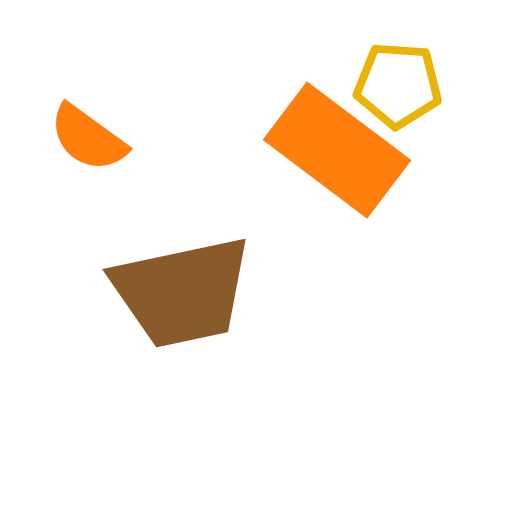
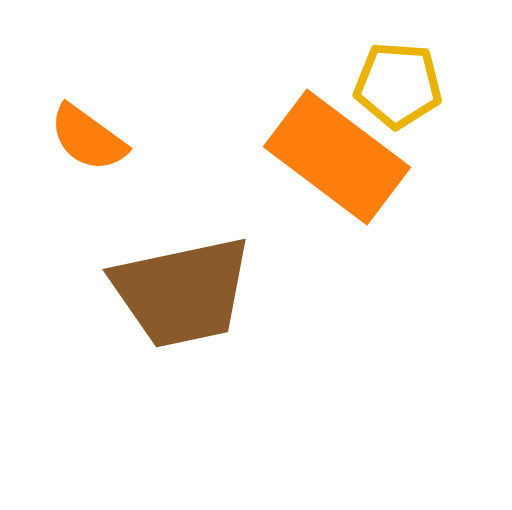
orange rectangle: moved 7 px down
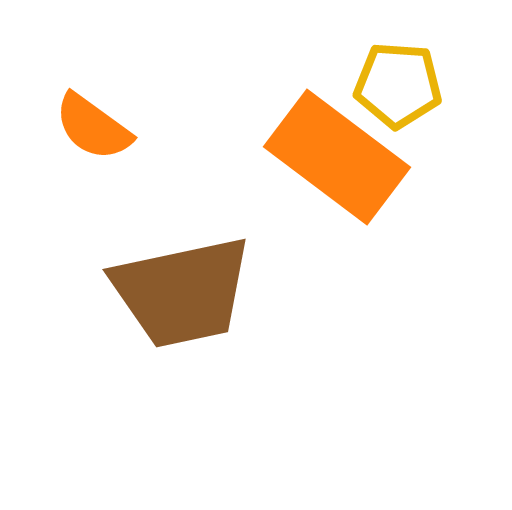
orange semicircle: moved 5 px right, 11 px up
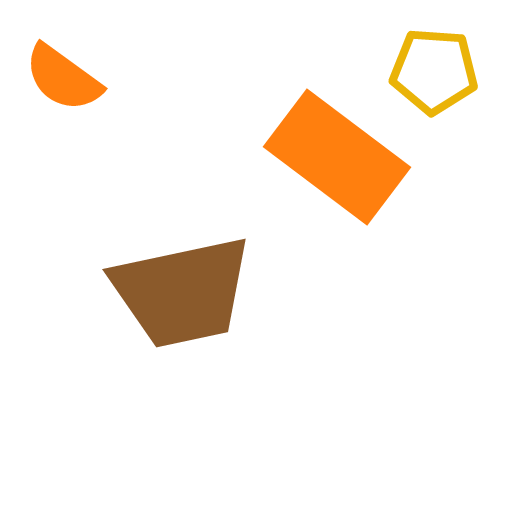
yellow pentagon: moved 36 px right, 14 px up
orange semicircle: moved 30 px left, 49 px up
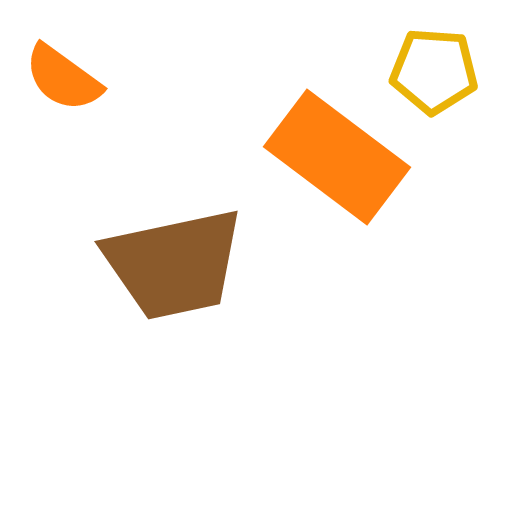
brown trapezoid: moved 8 px left, 28 px up
